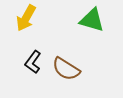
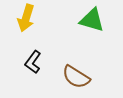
yellow arrow: rotated 12 degrees counterclockwise
brown semicircle: moved 10 px right, 8 px down
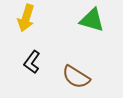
black L-shape: moved 1 px left
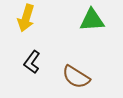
green triangle: rotated 20 degrees counterclockwise
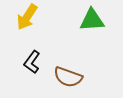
yellow arrow: moved 1 px right, 1 px up; rotated 16 degrees clockwise
brown semicircle: moved 8 px left; rotated 12 degrees counterclockwise
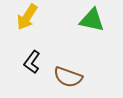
green triangle: rotated 16 degrees clockwise
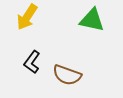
brown semicircle: moved 1 px left, 2 px up
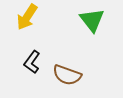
green triangle: rotated 40 degrees clockwise
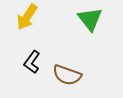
green triangle: moved 2 px left, 1 px up
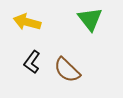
yellow arrow: moved 5 px down; rotated 72 degrees clockwise
brown semicircle: moved 5 px up; rotated 24 degrees clockwise
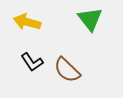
black L-shape: rotated 70 degrees counterclockwise
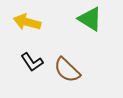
green triangle: rotated 20 degrees counterclockwise
